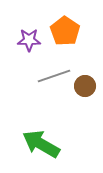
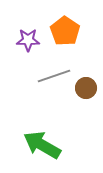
purple star: moved 1 px left
brown circle: moved 1 px right, 2 px down
green arrow: moved 1 px right, 1 px down
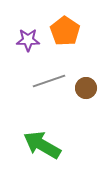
gray line: moved 5 px left, 5 px down
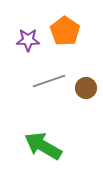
green arrow: moved 1 px right, 1 px down
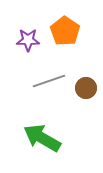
green arrow: moved 1 px left, 8 px up
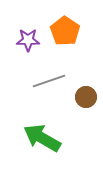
brown circle: moved 9 px down
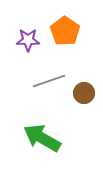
brown circle: moved 2 px left, 4 px up
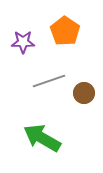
purple star: moved 5 px left, 2 px down
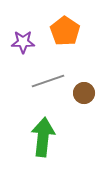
gray line: moved 1 px left
green arrow: moved 1 px right, 1 px up; rotated 66 degrees clockwise
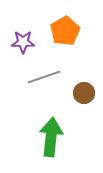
orange pentagon: rotated 8 degrees clockwise
gray line: moved 4 px left, 4 px up
green arrow: moved 8 px right
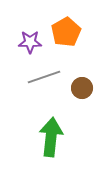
orange pentagon: moved 1 px right, 1 px down
purple star: moved 7 px right
brown circle: moved 2 px left, 5 px up
